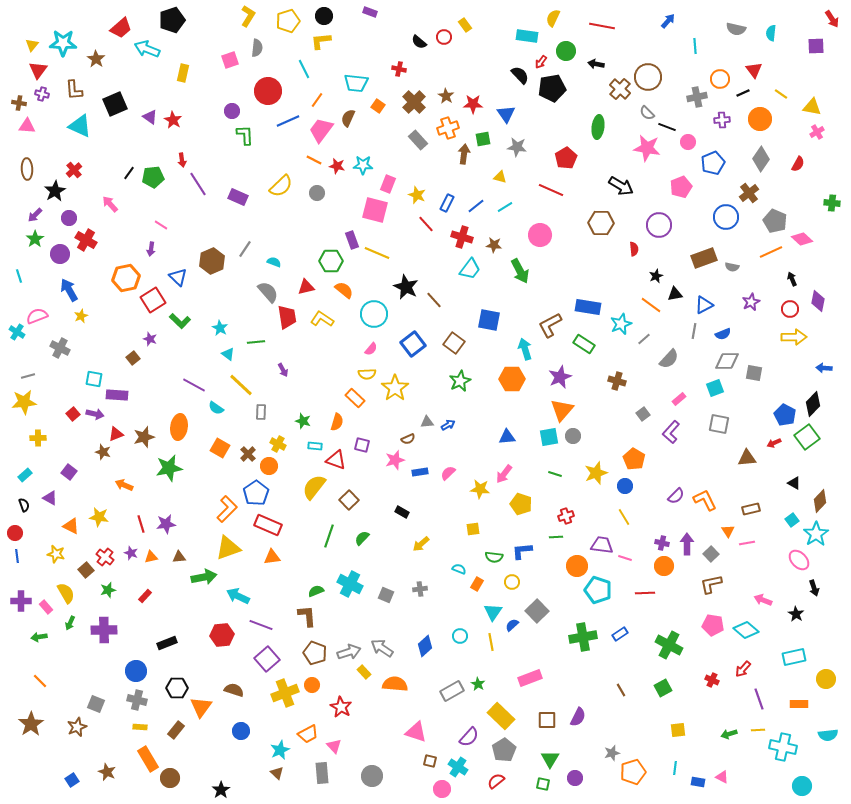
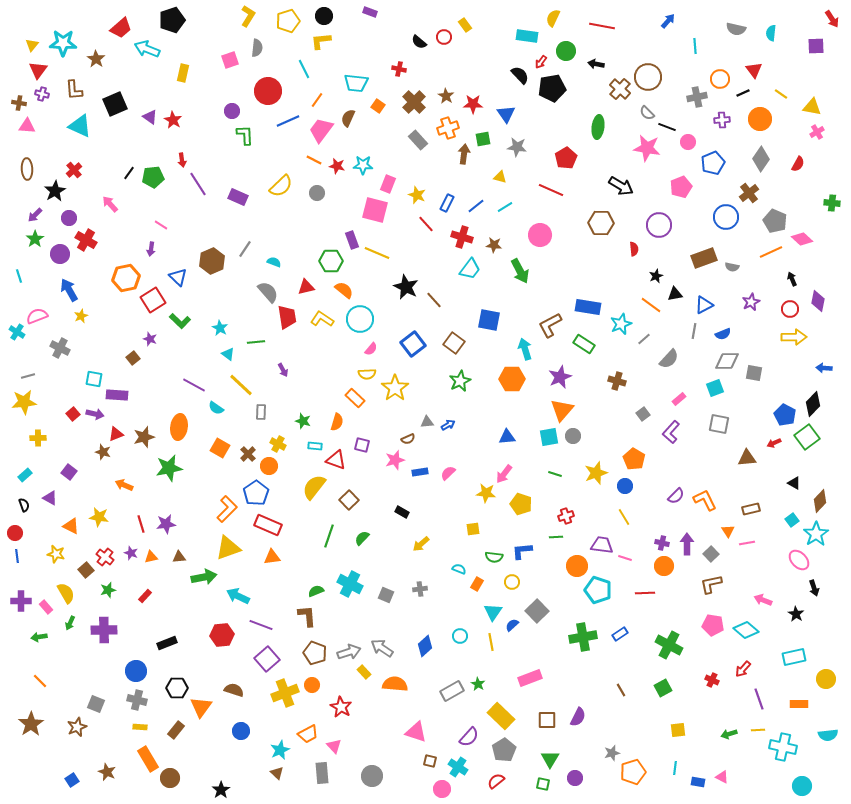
cyan circle at (374, 314): moved 14 px left, 5 px down
yellow star at (480, 489): moved 6 px right, 4 px down
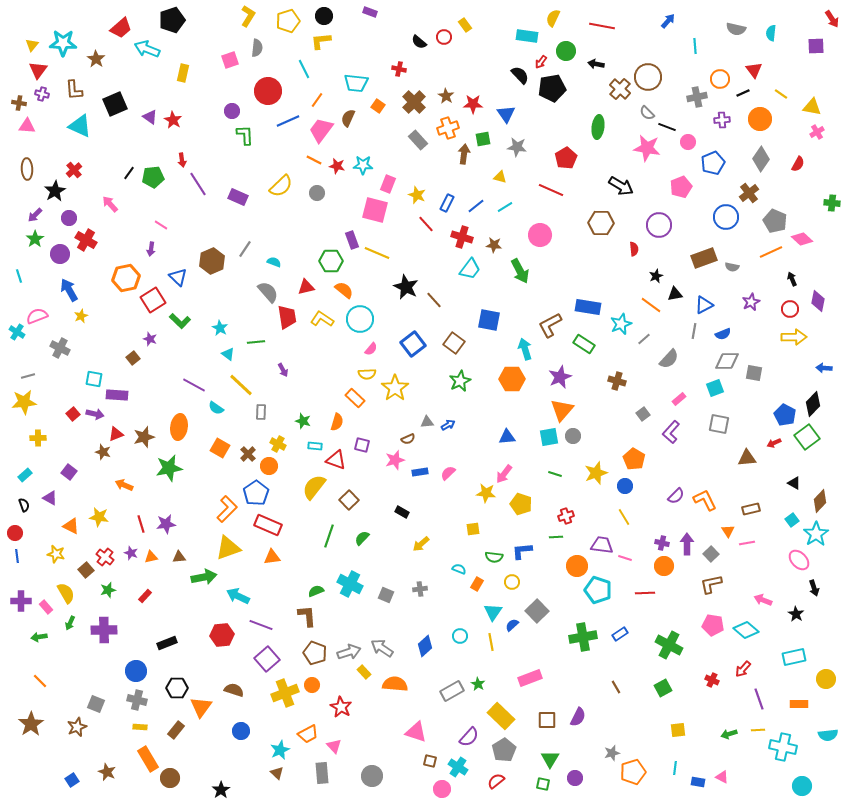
brown line at (621, 690): moved 5 px left, 3 px up
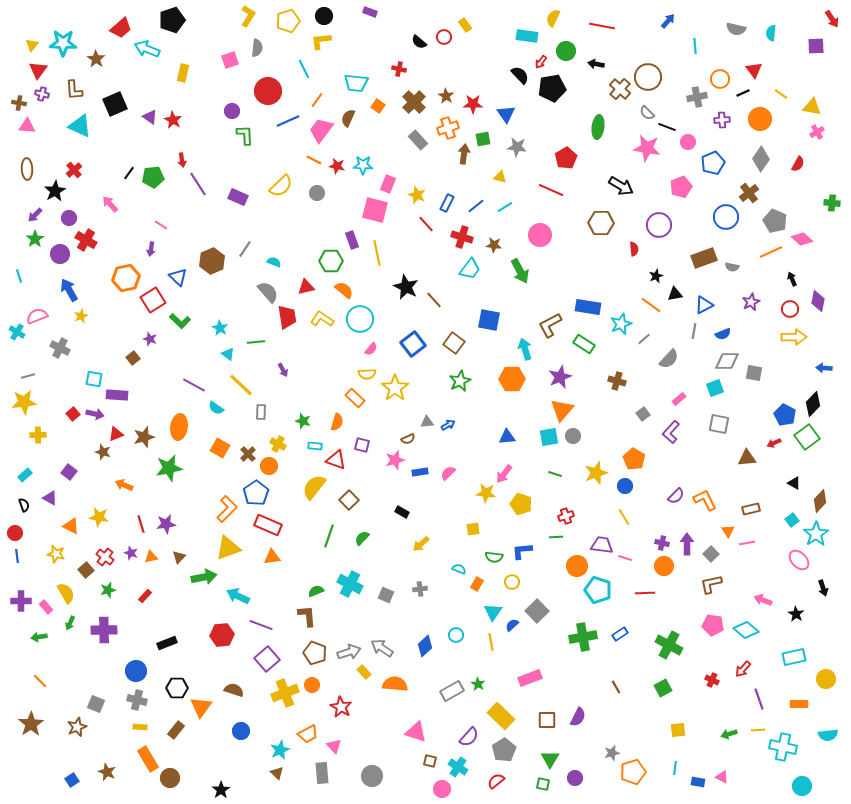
yellow line at (377, 253): rotated 55 degrees clockwise
yellow cross at (38, 438): moved 3 px up
brown triangle at (179, 557): rotated 40 degrees counterclockwise
black arrow at (814, 588): moved 9 px right
cyan circle at (460, 636): moved 4 px left, 1 px up
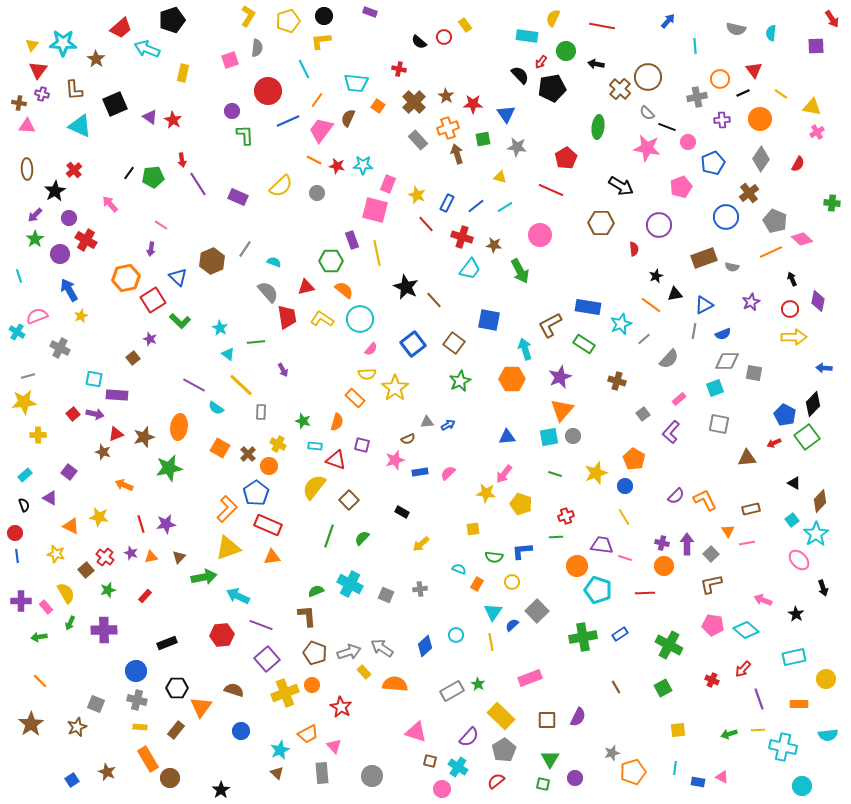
brown arrow at (464, 154): moved 7 px left; rotated 24 degrees counterclockwise
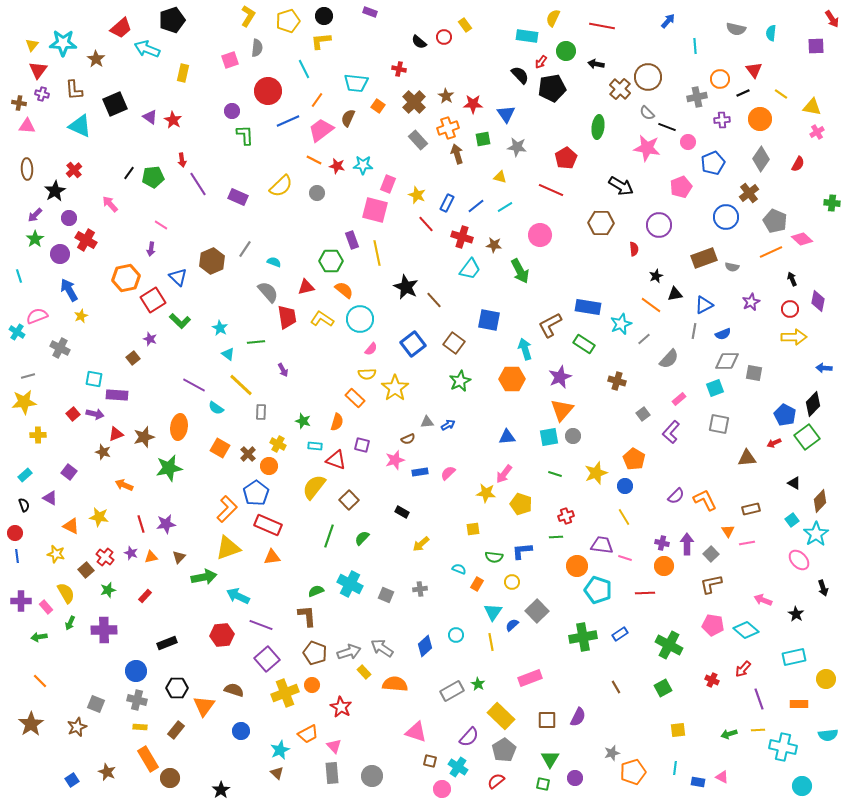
pink trapezoid at (321, 130): rotated 16 degrees clockwise
orange triangle at (201, 707): moved 3 px right, 1 px up
gray rectangle at (322, 773): moved 10 px right
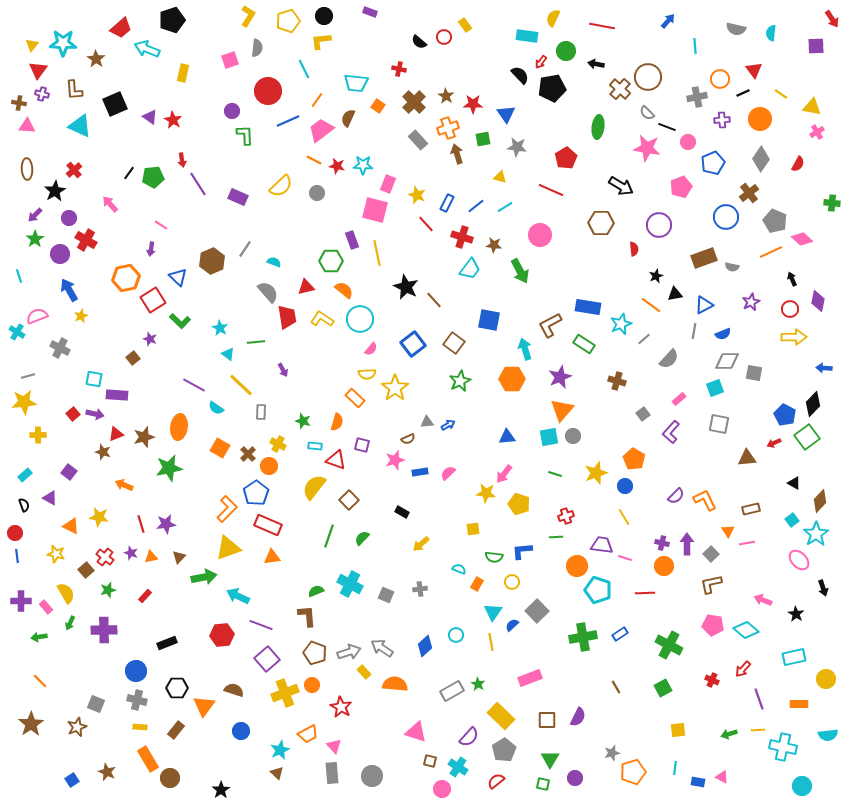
yellow pentagon at (521, 504): moved 2 px left
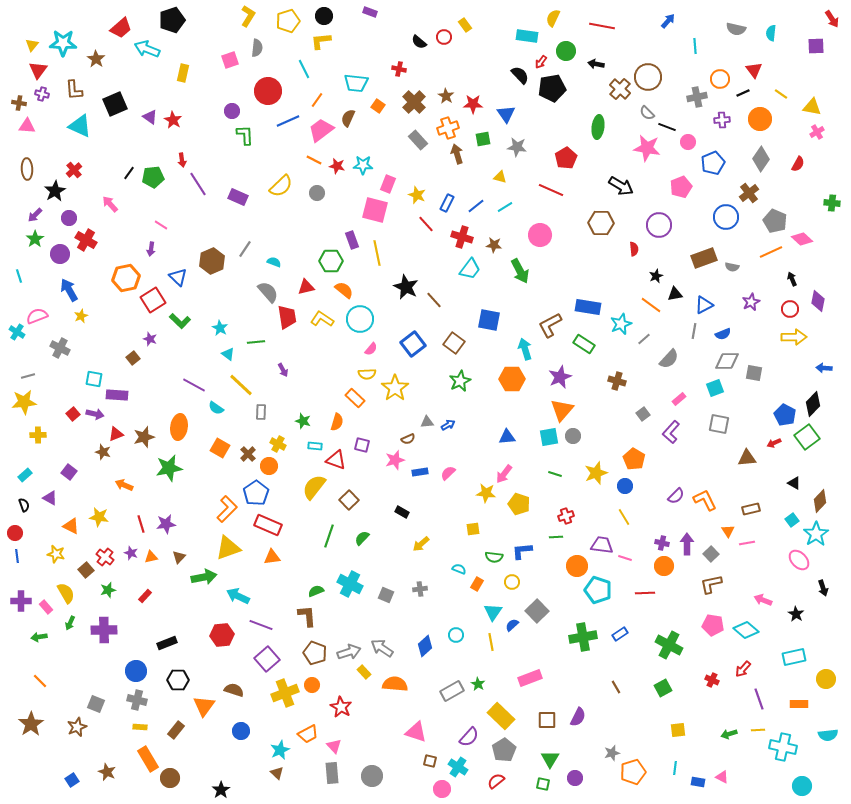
black hexagon at (177, 688): moved 1 px right, 8 px up
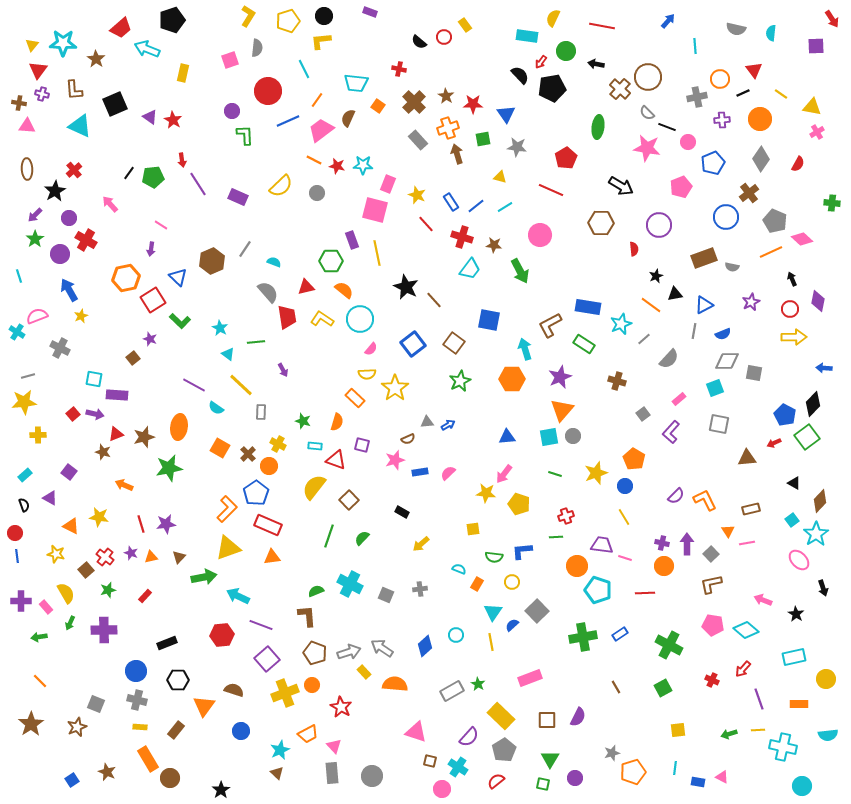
blue rectangle at (447, 203): moved 4 px right, 1 px up; rotated 60 degrees counterclockwise
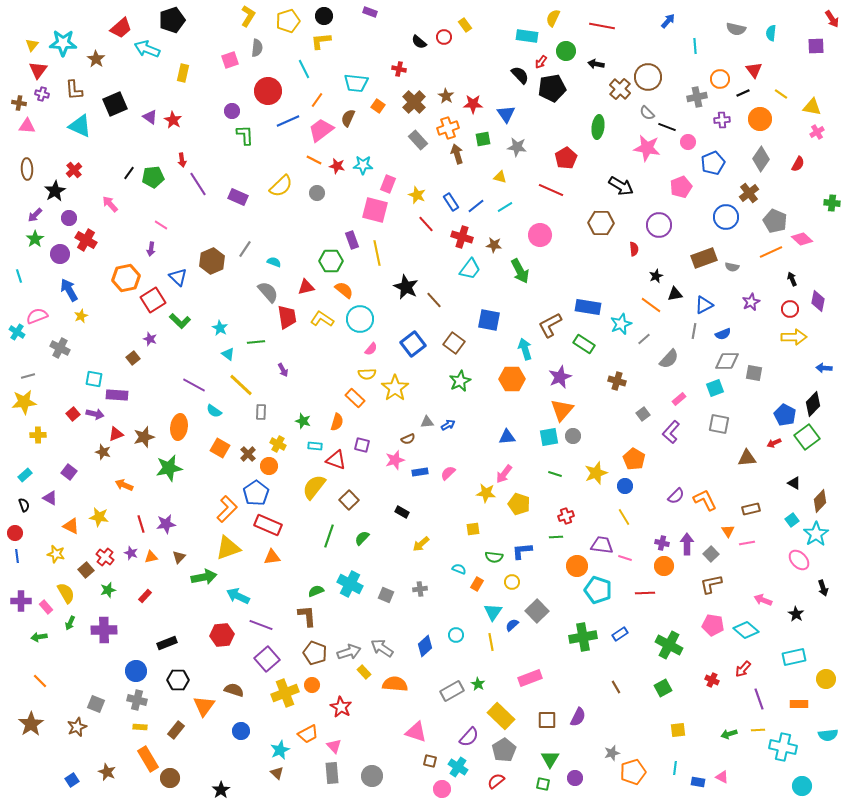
cyan semicircle at (216, 408): moved 2 px left, 3 px down
